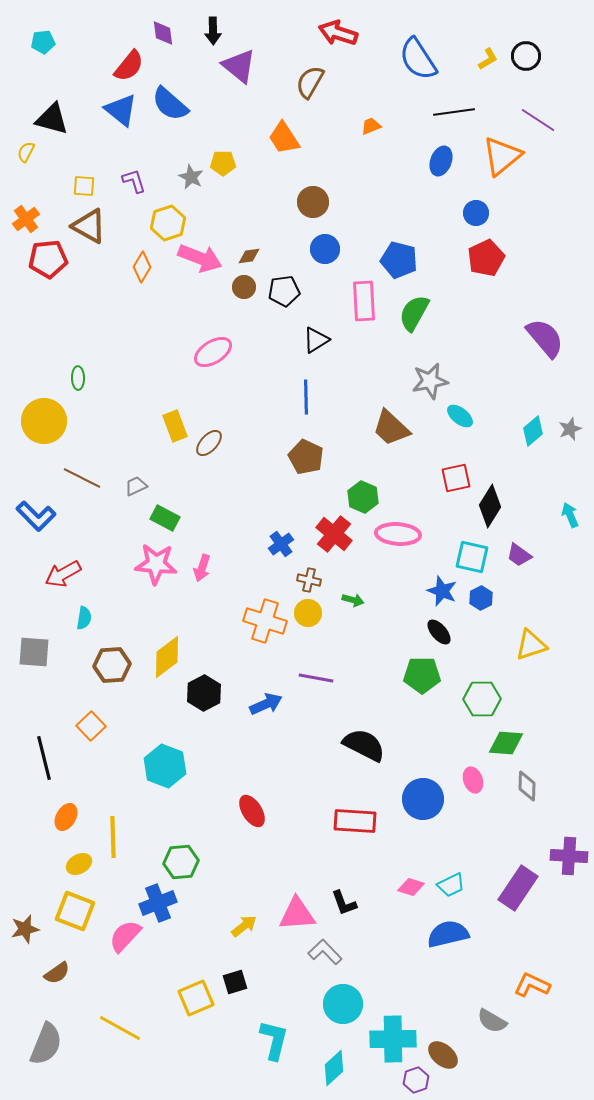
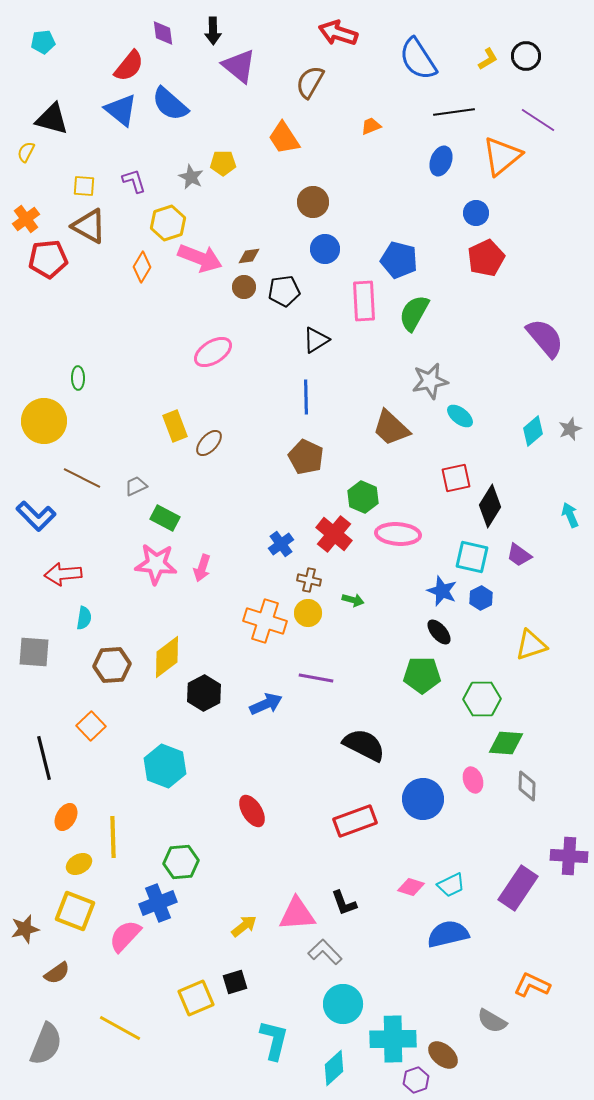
red arrow at (63, 574): rotated 24 degrees clockwise
red rectangle at (355, 821): rotated 24 degrees counterclockwise
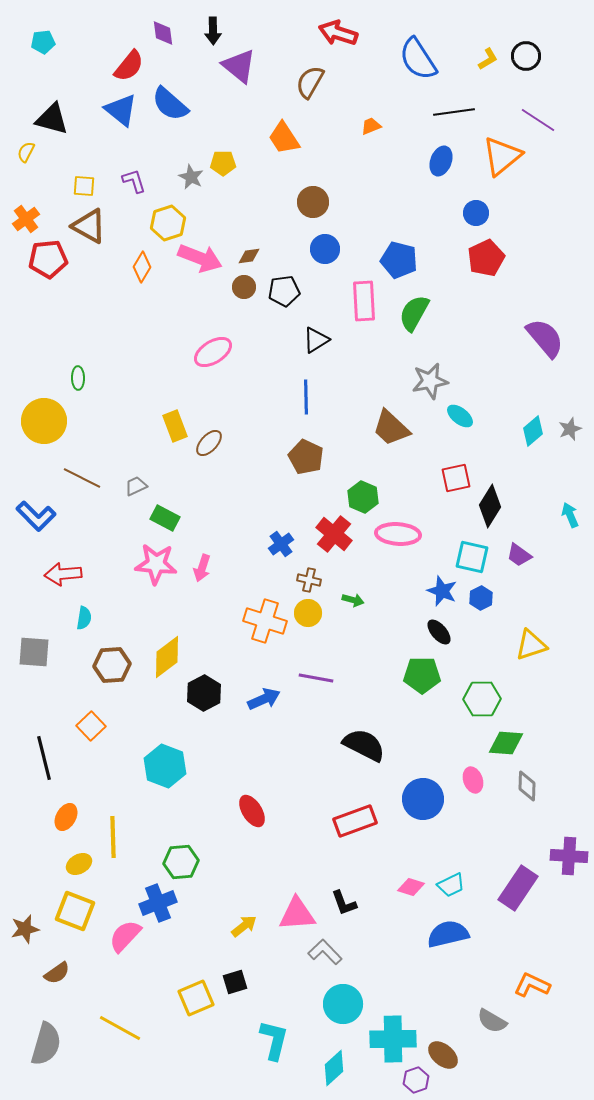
blue arrow at (266, 704): moved 2 px left, 5 px up
gray semicircle at (46, 1044): rotated 6 degrees counterclockwise
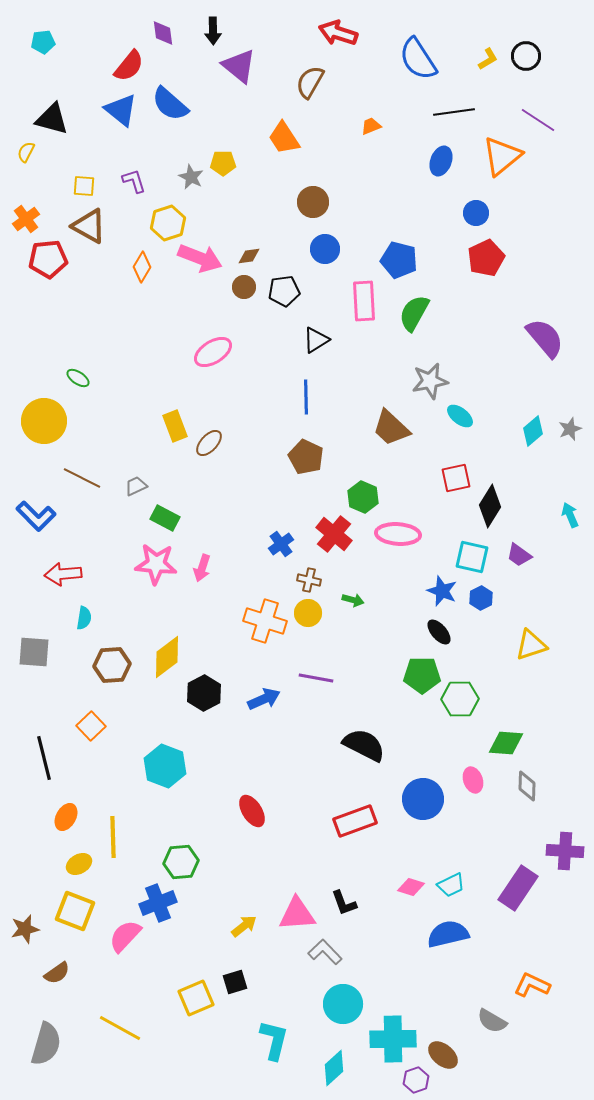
green ellipse at (78, 378): rotated 55 degrees counterclockwise
green hexagon at (482, 699): moved 22 px left
purple cross at (569, 856): moved 4 px left, 5 px up
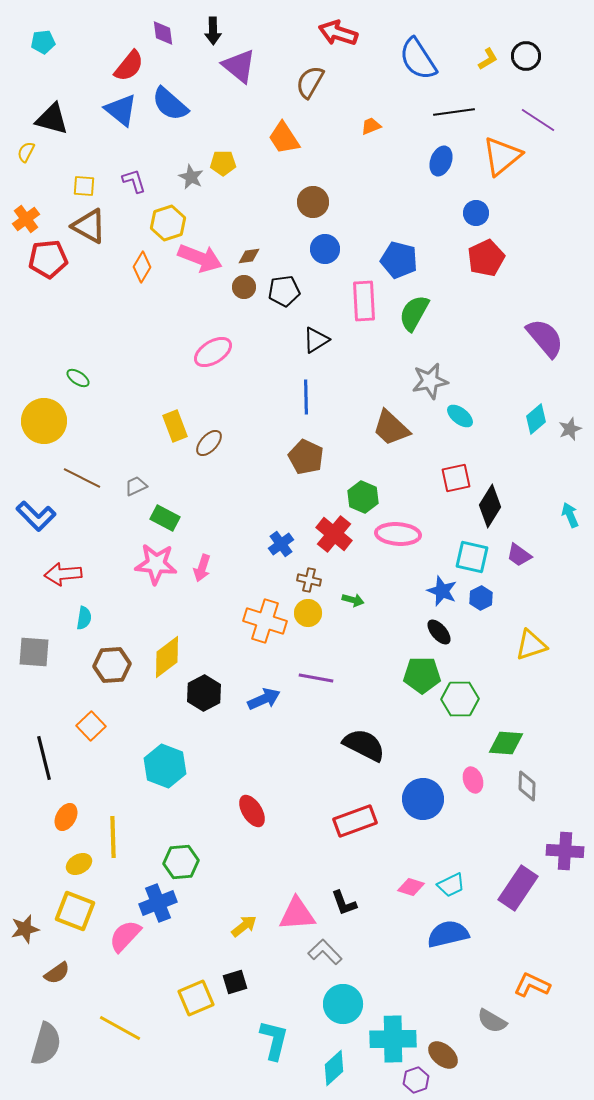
cyan diamond at (533, 431): moved 3 px right, 12 px up
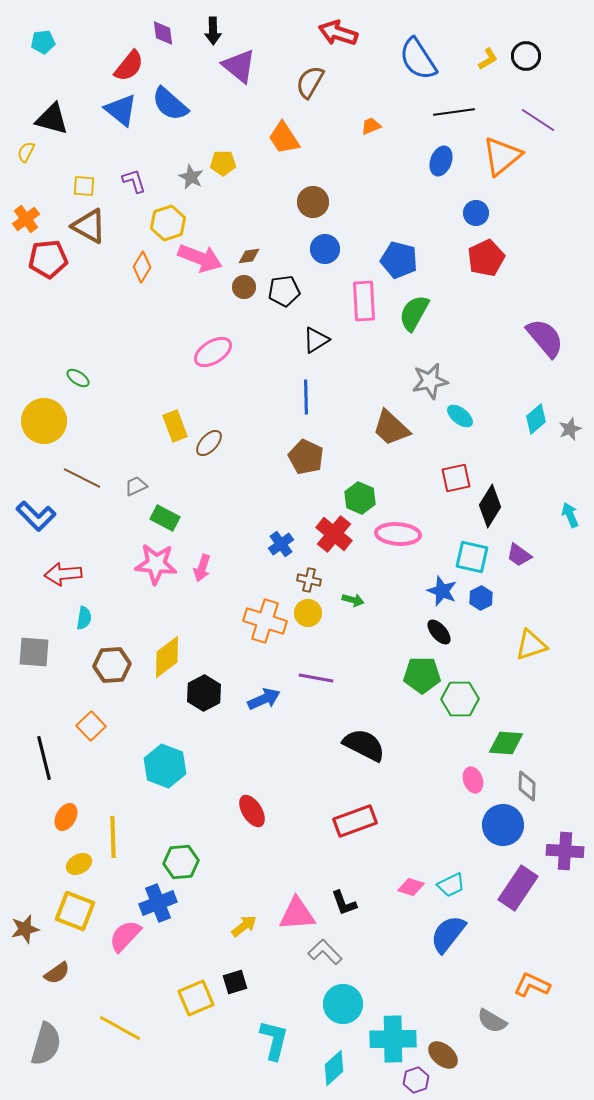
green hexagon at (363, 497): moved 3 px left, 1 px down
blue circle at (423, 799): moved 80 px right, 26 px down
blue semicircle at (448, 934): rotated 39 degrees counterclockwise
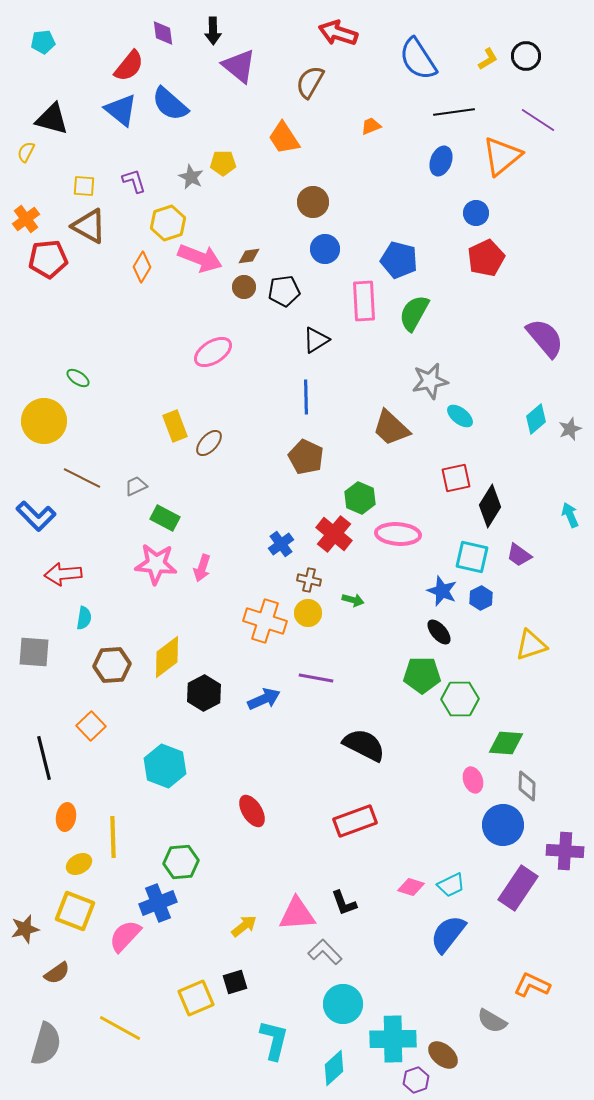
orange ellipse at (66, 817): rotated 20 degrees counterclockwise
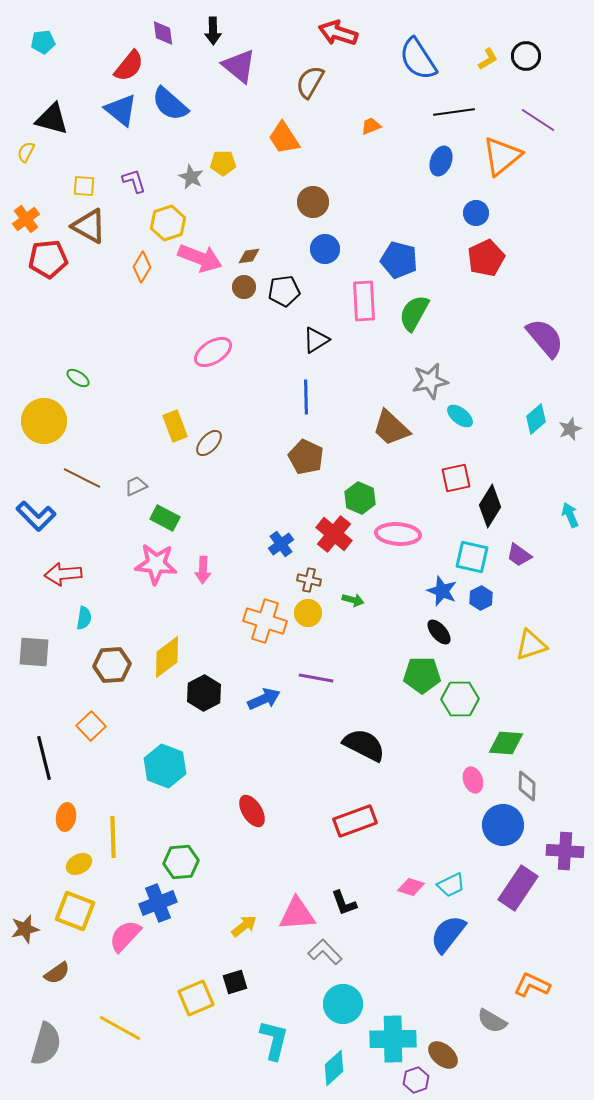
pink arrow at (202, 568): moved 1 px right, 2 px down; rotated 16 degrees counterclockwise
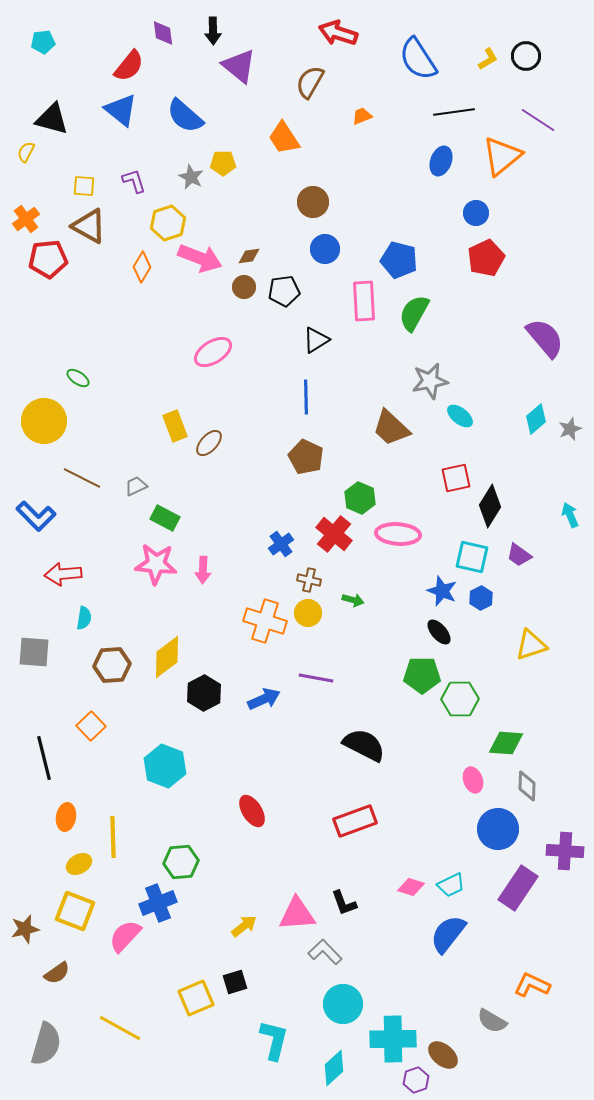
blue semicircle at (170, 104): moved 15 px right, 12 px down
orange trapezoid at (371, 126): moved 9 px left, 10 px up
blue circle at (503, 825): moved 5 px left, 4 px down
